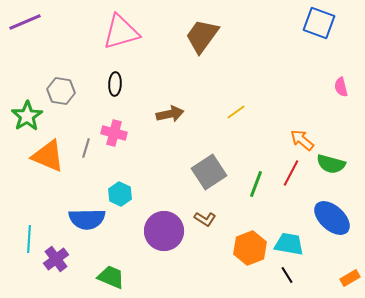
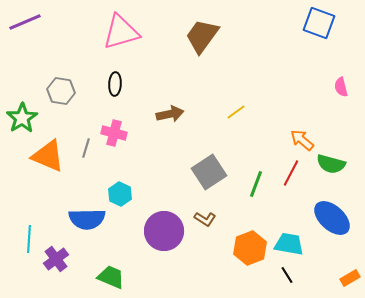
green star: moved 5 px left, 2 px down
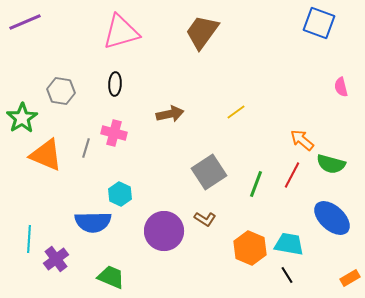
brown trapezoid: moved 4 px up
orange triangle: moved 2 px left, 1 px up
red line: moved 1 px right, 2 px down
blue semicircle: moved 6 px right, 3 px down
orange hexagon: rotated 16 degrees counterclockwise
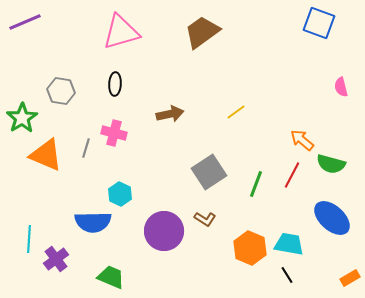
brown trapezoid: rotated 18 degrees clockwise
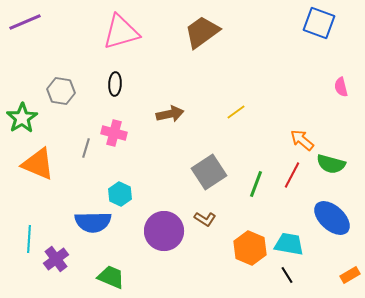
orange triangle: moved 8 px left, 9 px down
orange rectangle: moved 3 px up
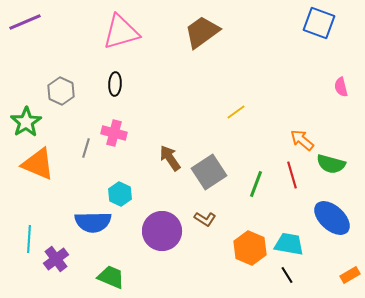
gray hexagon: rotated 16 degrees clockwise
brown arrow: moved 44 px down; rotated 112 degrees counterclockwise
green star: moved 4 px right, 4 px down
red line: rotated 44 degrees counterclockwise
purple circle: moved 2 px left
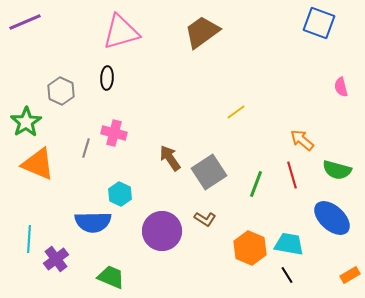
black ellipse: moved 8 px left, 6 px up
green semicircle: moved 6 px right, 6 px down
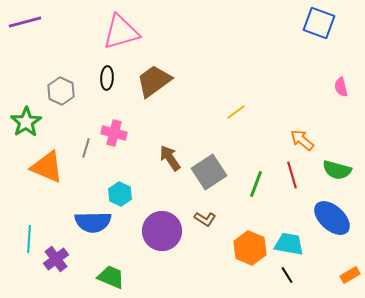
purple line: rotated 8 degrees clockwise
brown trapezoid: moved 48 px left, 49 px down
orange triangle: moved 9 px right, 3 px down
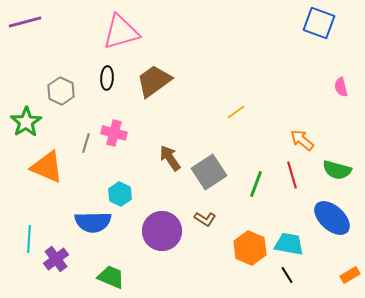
gray line: moved 5 px up
